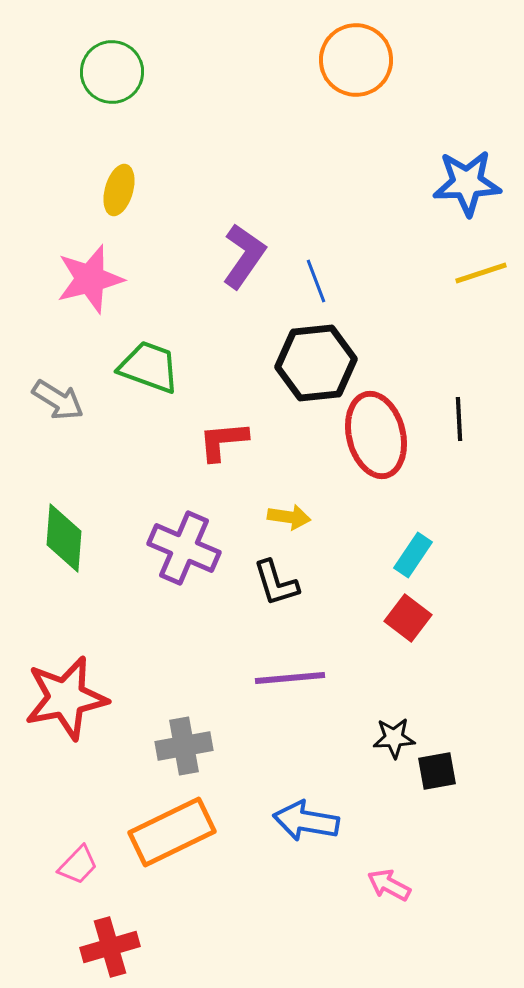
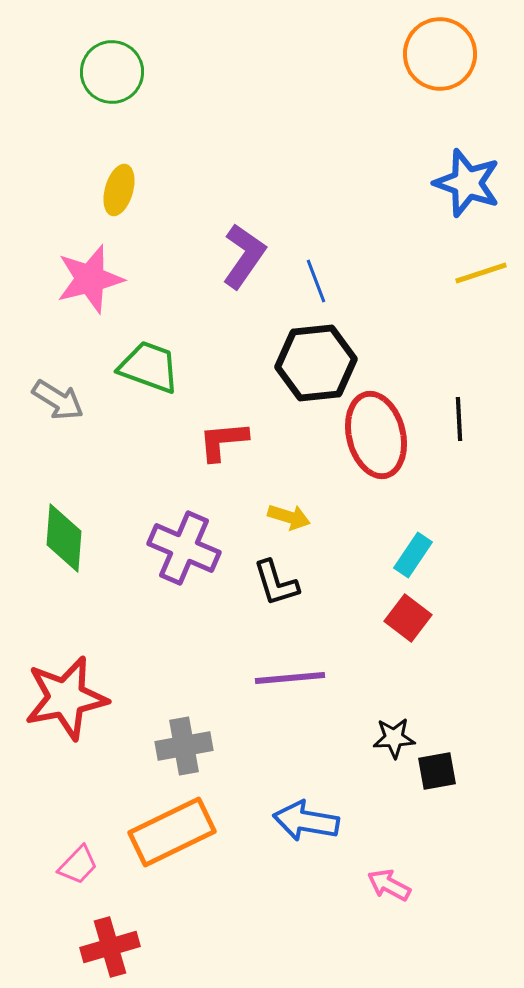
orange circle: moved 84 px right, 6 px up
blue star: rotated 22 degrees clockwise
yellow arrow: rotated 9 degrees clockwise
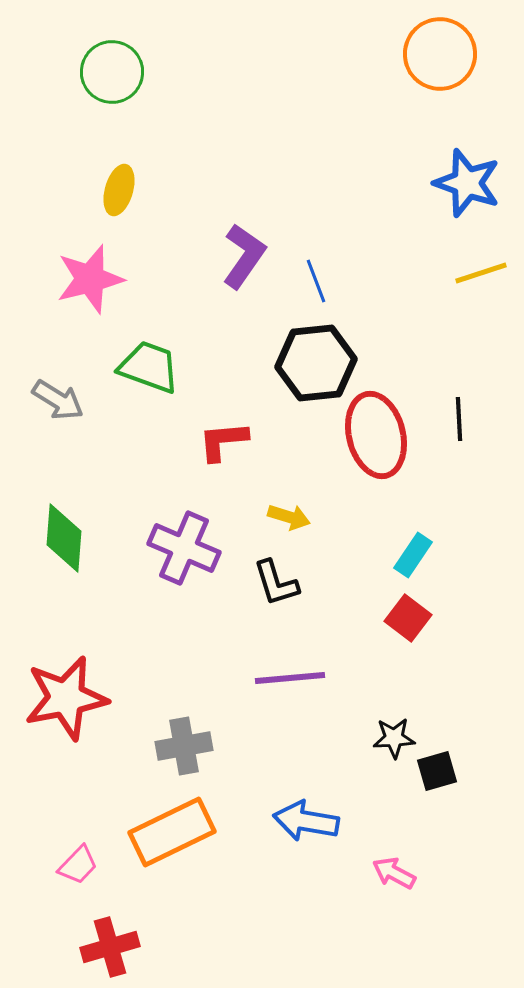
black square: rotated 6 degrees counterclockwise
pink arrow: moved 5 px right, 12 px up
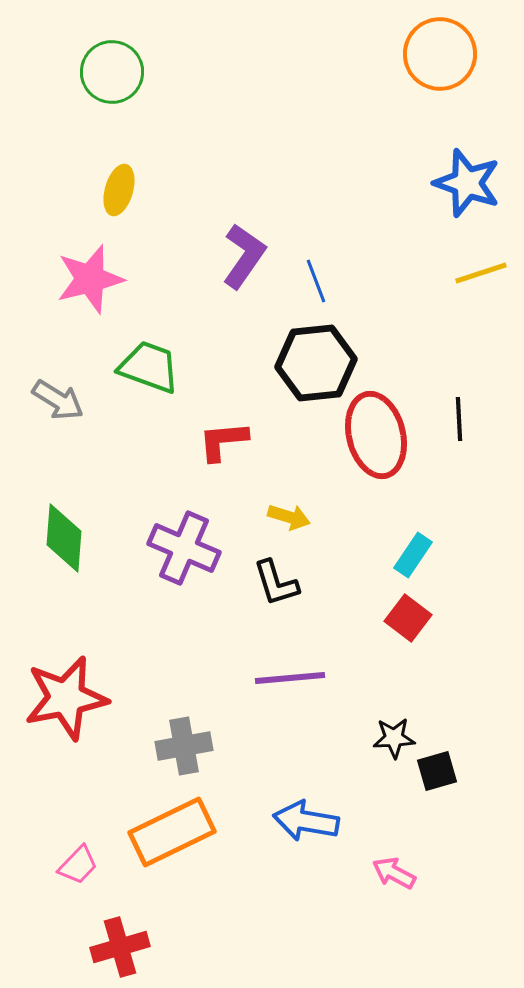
red cross: moved 10 px right
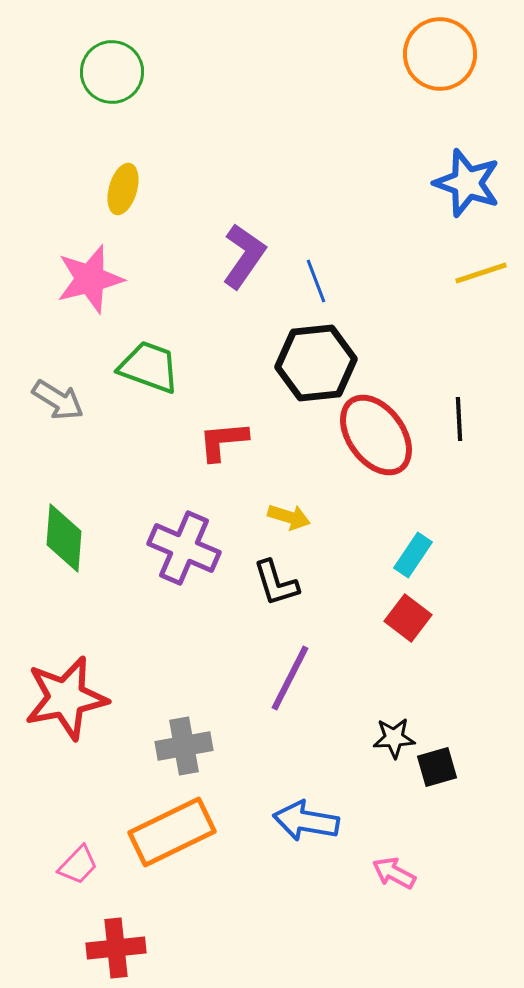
yellow ellipse: moved 4 px right, 1 px up
red ellipse: rotated 22 degrees counterclockwise
purple line: rotated 58 degrees counterclockwise
black square: moved 4 px up
red cross: moved 4 px left, 1 px down; rotated 10 degrees clockwise
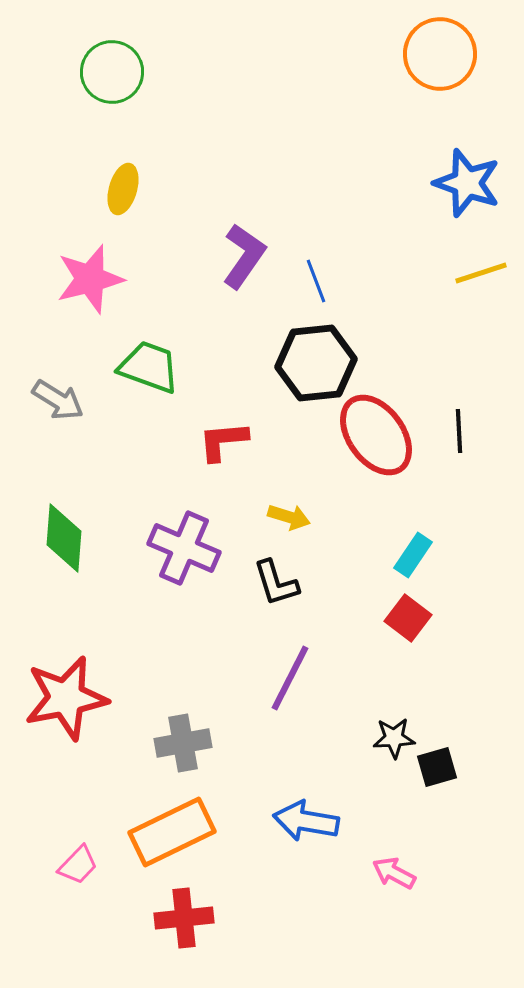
black line: moved 12 px down
gray cross: moved 1 px left, 3 px up
red cross: moved 68 px right, 30 px up
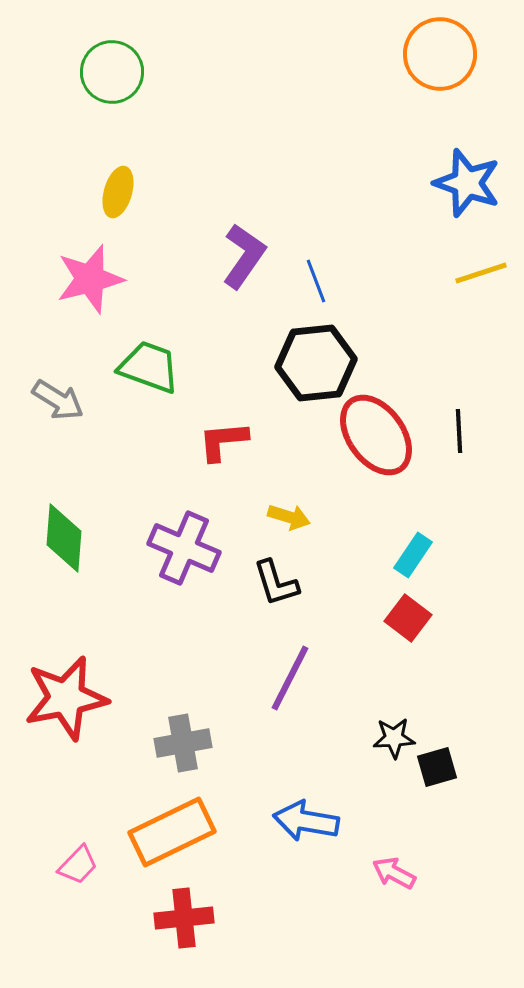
yellow ellipse: moved 5 px left, 3 px down
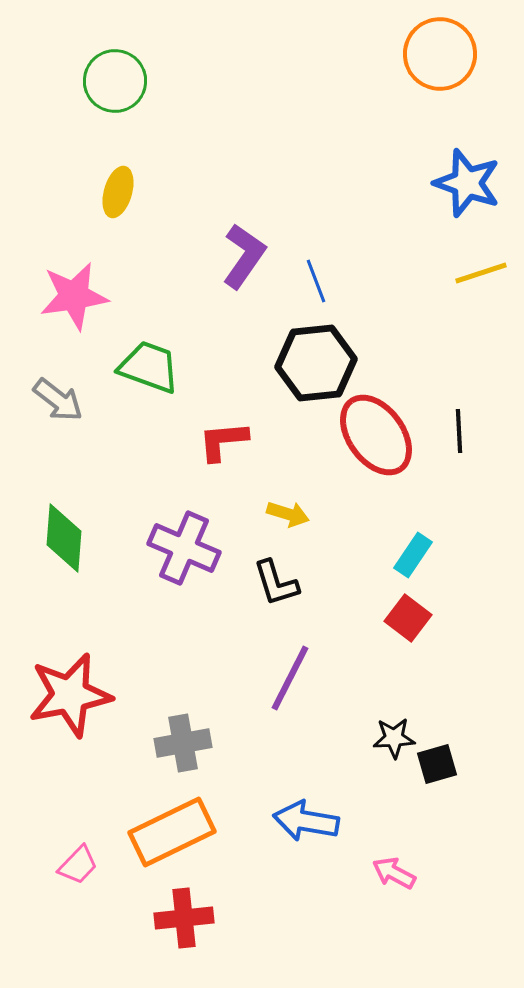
green circle: moved 3 px right, 9 px down
pink star: moved 16 px left, 17 px down; rotated 6 degrees clockwise
gray arrow: rotated 6 degrees clockwise
yellow arrow: moved 1 px left, 3 px up
red star: moved 4 px right, 3 px up
black square: moved 3 px up
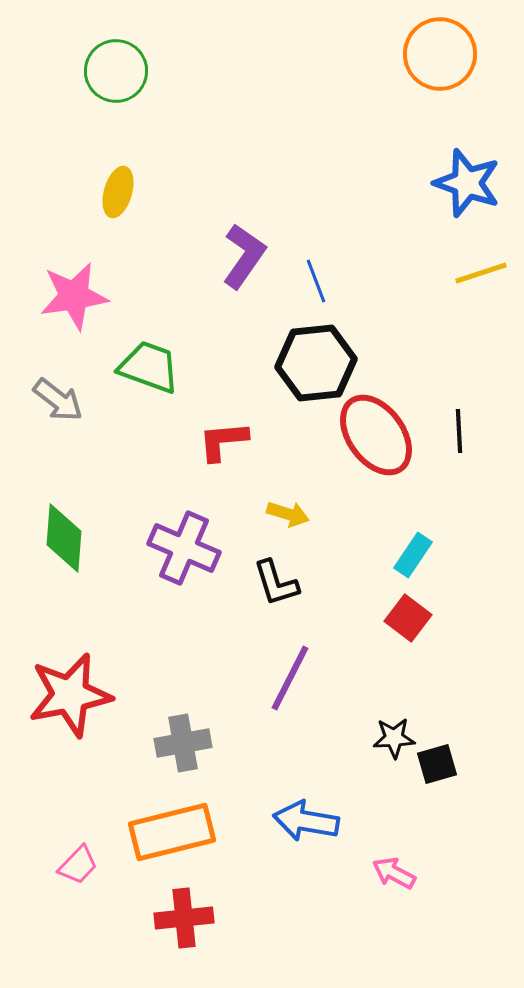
green circle: moved 1 px right, 10 px up
orange rectangle: rotated 12 degrees clockwise
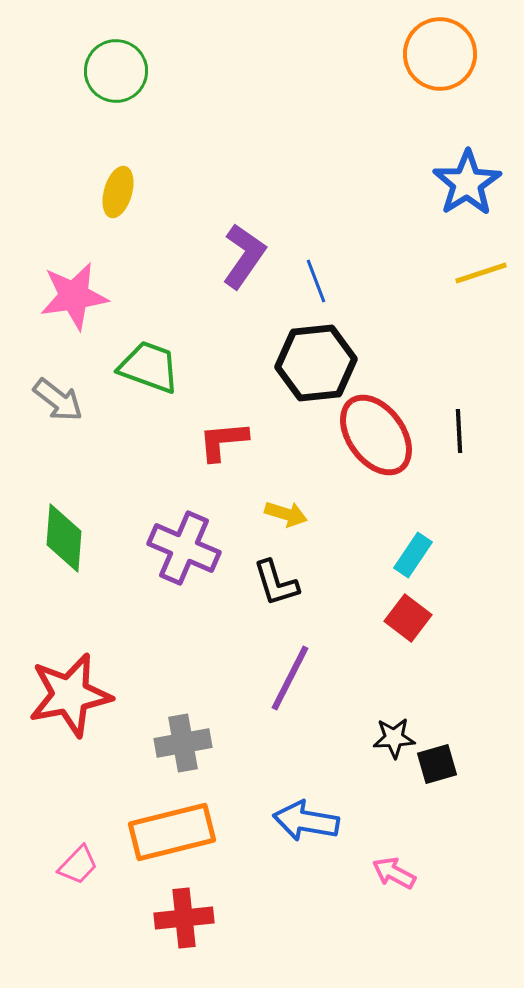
blue star: rotated 20 degrees clockwise
yellow arrow: moved 2 px left
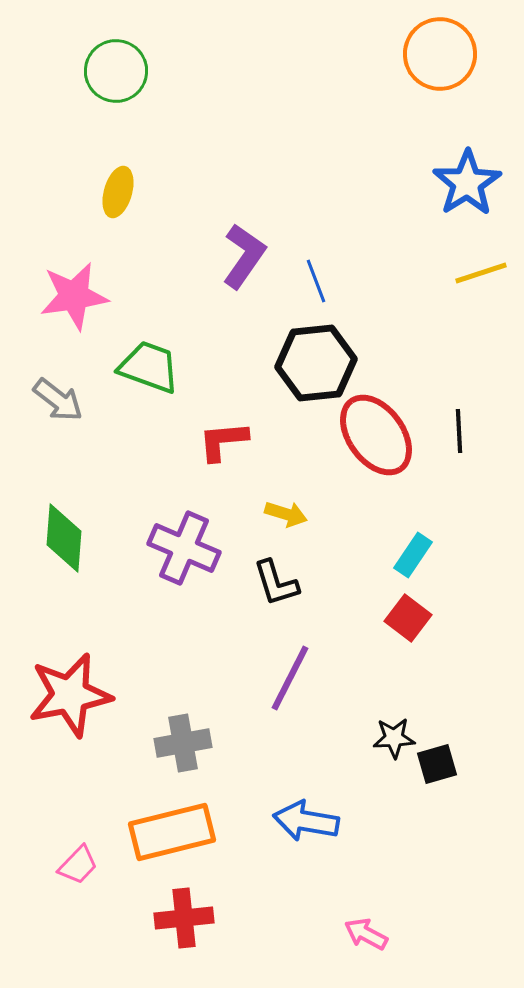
pink arrow: moved 28 px left, 61 px down
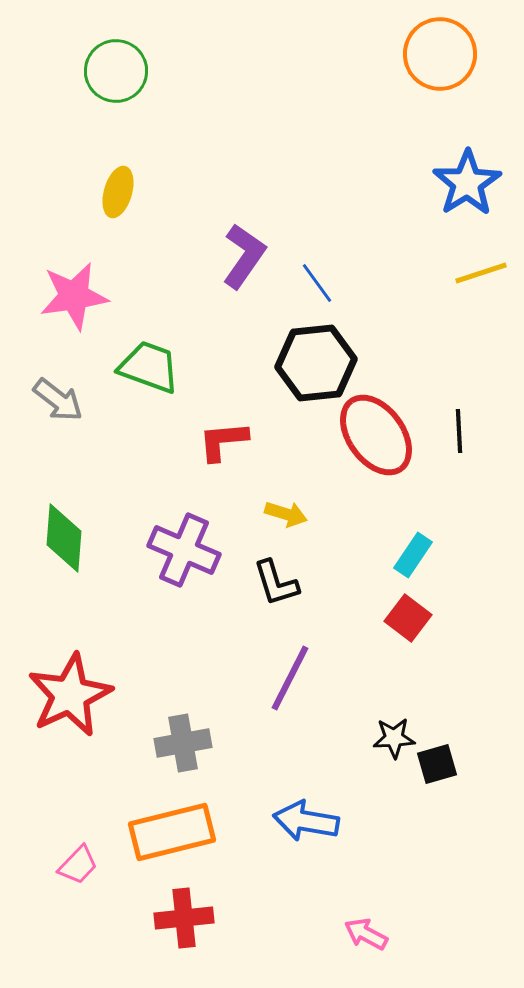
blue line: moved 1 px right, 2 px down; rotated 15 degrees counterclockwise
purple cross: moved 2 px down
red star: rotated 14 degrees counterclockwise
